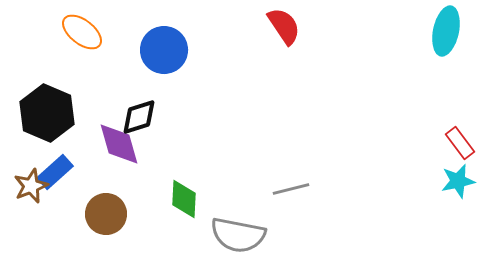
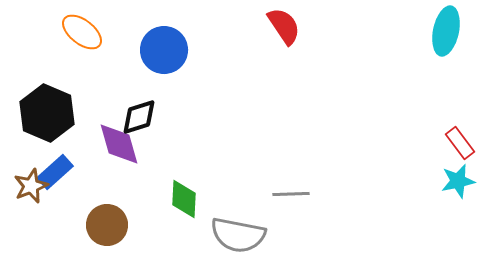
gray line: moved 5 px down; rotated 12 degrees clockwise
brown circle: moved 1 px right, 11 px down
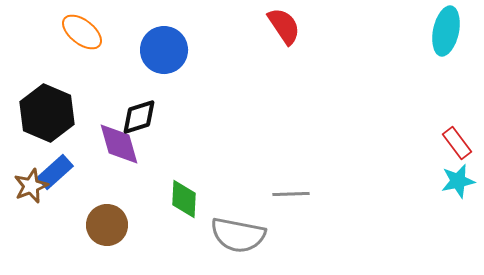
red rectangle: moved 3 px left
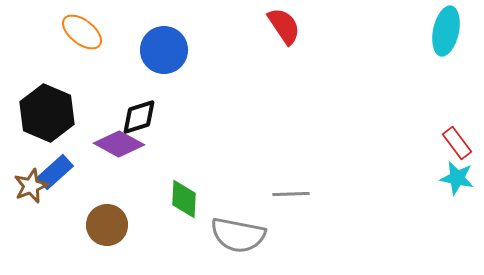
purple diamond: rotated 45 degrees counterclockwise
cyan star: moved 1 px left, 3 px up; rotated 24 degrees clockwise
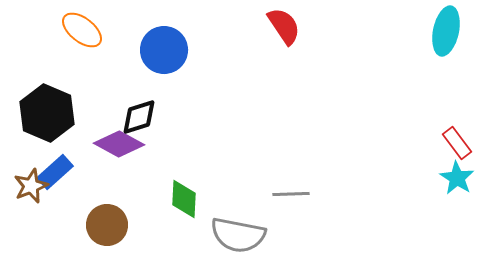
orange ellipse: moved 2 px up
cyan star: rotated 20 degrees clockwise
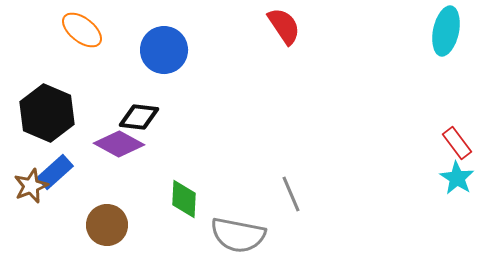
black diamond: rotated 24 degrees clockwise
gray line: rotated 69 degrees clockwise
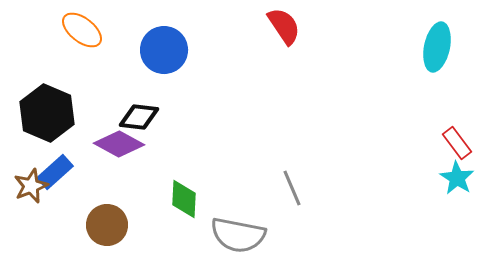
cyan ellipse: moved 9 px left, 16 px down
gray line: moved 1 px right, 6 px up
